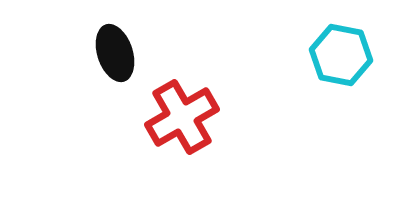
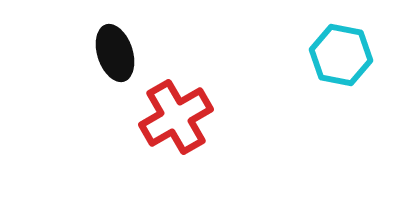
red cross: moved 6 px left
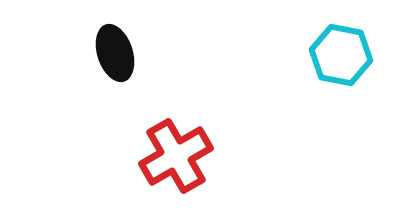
red cross: moved 39 px down
